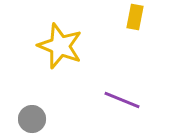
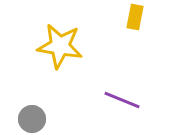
yellow star: rotated 12 degrees counterclockwise
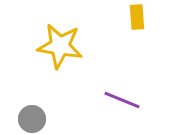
yellow rectangle: moved 2 px right; rotated 15 degrees counterclockwise
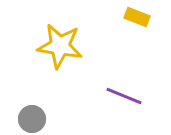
yellow rectangle: rotated 65 degrees counterclockwise
purple line: moved 2 px right, 4 px up
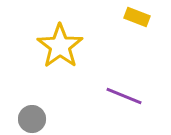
yellow star: rotated 27 degrees clockwise
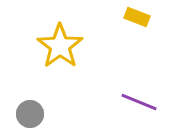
purple line: moved 15 px right, 6 px down
gray circle: moved 2 px left, 5 px up
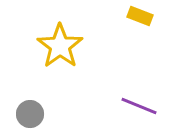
yellow rectangle: moved 3 px right, 1 px up
purple line: moved 4 px down
